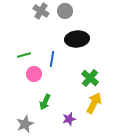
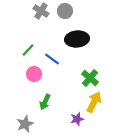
green line: moved 4 px right, 5 px up; rotated 32 degrees counterclockwise
blue line: rotated 63 degrees counterclockwise
yellow arrow: moved 1 px up
purple star: moved 8 px right
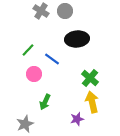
yellow arrow: moved 2 px left; rotated 40 degrees counterclockwise
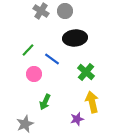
black ellipse: moved 2 px left, 1 px up
green cross: moved 4 px left, 6 px up
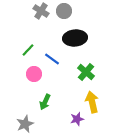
gray circle: moved 1 px left
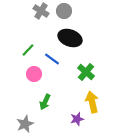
black ellipse: moved 5 px left; rotated 25 degrees clockwise
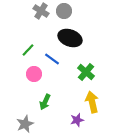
purple star: moved 1 px down
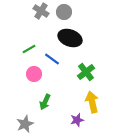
gray circle: moved 1 px down
green line: moved 1 px right, 1 px up; rotated 16 degrees clockwise
green cross: rotated 12 degrees clockwise
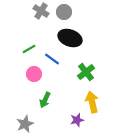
green arrow: moved 2 px up
